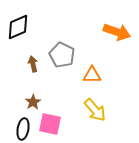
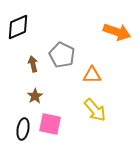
brown star: moved 2 px right, 6 px up
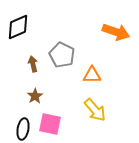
orange arrow: moved 1 px left
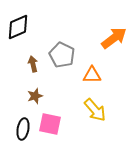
orange arrow: moved 2 px left, 6 px down; rotated 56 degrees counterclockwise
brown star: rotated 14 degrees clockwise
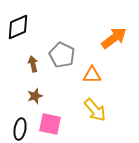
black ellipse: moved 3 px left
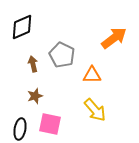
black diamond: moved 4 px right
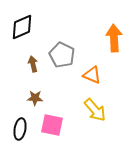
orange arrow: rotated 56 degrees counterclockwise
orange triangle: rotated 24 degrees clockwise
brown star: moved 2 px down; rotated 21 degrees clockwise
pink square: moved 2 px right, 1 px down
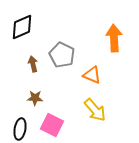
pink square: rotated 15 degrees clockwise
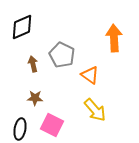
orange triangle: moved 2 px left; rotated 12 degrees clockwise
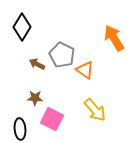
black diamond: rotated 36 degrees counterclockwise
orange arrow: rotated 28 degrees counterclockwise
brown arrow: moved 4 px right; rotated 49 degrees counterclockwise
orange triangle: moved 5 px left, 5 px up
pink square: moved 6 px up
black ellipse: rotated 15 degrees counterclockwise
